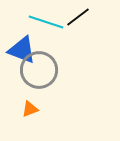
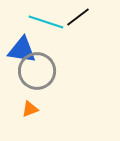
blue triangle: rotated 12 degrees counterclockwise
gray circle: moved 2 px left, 1 px down
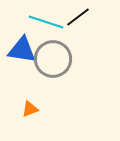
gray circle: moved 16 px right, 12 px up
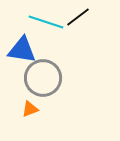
gray circle: moved 10 px left, 19 px down
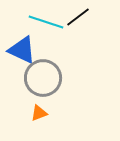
blue triangle: rotated 16 degrees clockwise
orange triangle: moved 9 px right, 4 px down
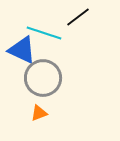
cyan line: moved 2 px left, 11 px down
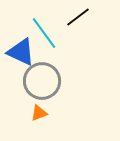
cyan line: rotated 36 degrees clockwise
blue triangle: moved 1 px left, 2 px down
gray circle: moved 1 px left, 3 px down
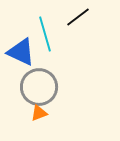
cyan line: moved 1 px right, 1 px down; rotated 20 degrees clockwise
gray circle: moved 3 px left, 6 px down
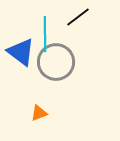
cyan line: rotated 16 degrees clockwise
blue triangle: rotated 12 degrees clockwise
gray circle: moved 17 px right, 25 px up
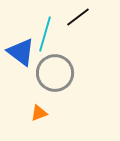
cyan line: rotated 16 degrees clockwise
gray circle: moved 1 px left, 11 px down
